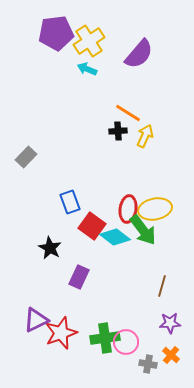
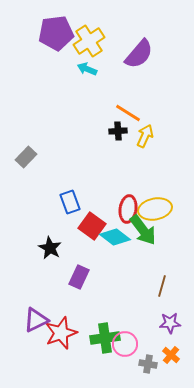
pink circle: moved 1 px left, 2 px down
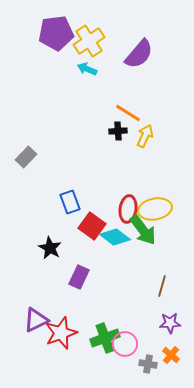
green cross: rotated 12 degrees counterclockwise
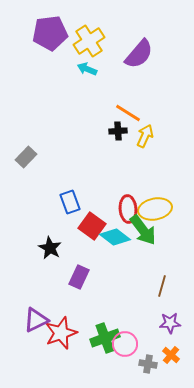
purple pentagon: moved 6 px left
red ellipse: rotated 12 degrees counterclockwise
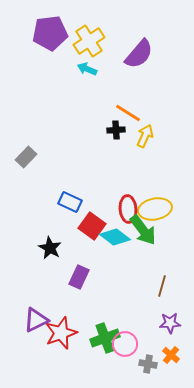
black cross: moved 2 px left, 1 px up
blue rectangle: rotated 45 degrees counterclockwise
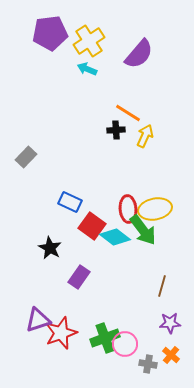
purple rectangle: rotated 10 degrees clockwise
purple triangle: moved 2 px right; rotated 8 degrees clockwise
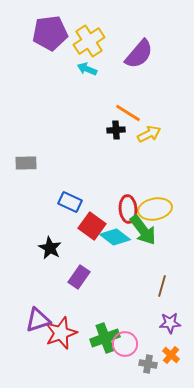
yellow arrow: moved 4 px right, 2 px up; rotated 40 degrees clockwise
gray rectangle: moved 6 px down; rotated 45 degrees clockwise
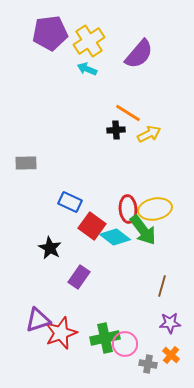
green cross: rotated 8 degrees clockwise
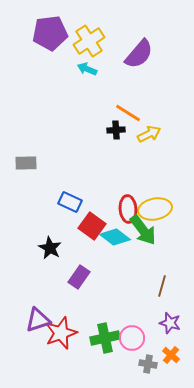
purple star: rotated 20 degrees clockwise
pink circle: moved 7 px right, 6 px up
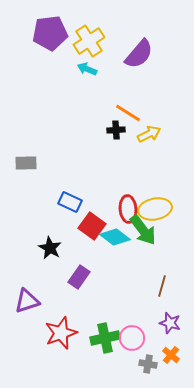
purple triangle: moved 11 px left, 19 px up
